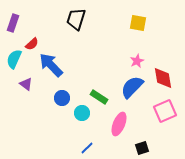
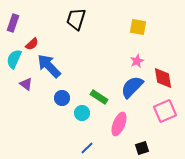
yellow square: moved 4 px down
blue arrow: moved 2 px left, 1 px down
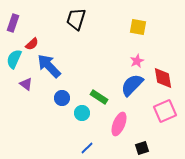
blue semicircle: moved 2 px up
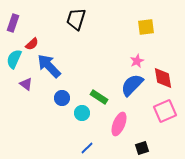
yellow square: moved 8 px right; rotated 18 degrees counterclockwise
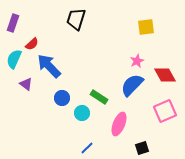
red diamond: moved 2 px right, 3 px up; rotated 20 degrees counterclockwise
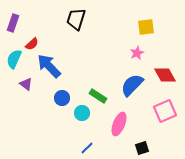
pink star: moved 8 px up
green rectangle: moved 1 px left, 1 px up
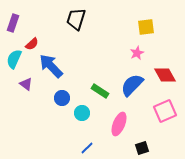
blue arrow: moved 2 px right
green rectangle: moved 2 px right, 5 px up
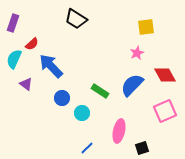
black trapezoid: rotated 75 degrees counterclockwise
pink ellipse: moved 7 px down; rotated 10 degrees counterclockwise
